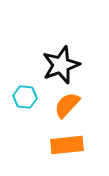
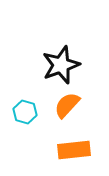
cyan hexagon: moved 15 px down; rotated 10 degrees clockwise
orange rectangle: moved 7 px right, 5 px down
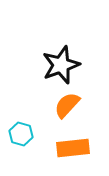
cyan hexagon: moved 4 px left, 22 px down
orange rectangle: moved 1 px left, 2 px up
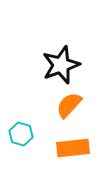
orange semicircle: moved 2 px right
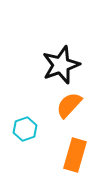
cyan hexagon: moved 4 px right, 5 px up; rotated 25 degrees clockwise
orange rectangle: moved 2 px right, 7 px down; rotated 68 degrees counterclockwise
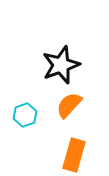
cyan hexagon: moved 14 px up
orange rectangle: moved 1 px left
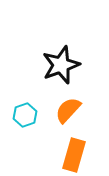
orange semicircle: moved 1 px left, 5 px down
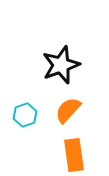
orange rectangle: rotated 24 degrees counterclockwise
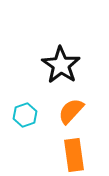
black star: rotated 18 degrees counterclockwise
orange semicircle: moved 3 px right, 1 px down
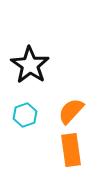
black star: moved 31 px left
orange rectangle: moved 3 px left, 5 px up
